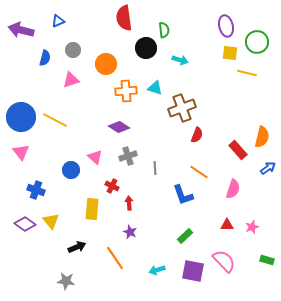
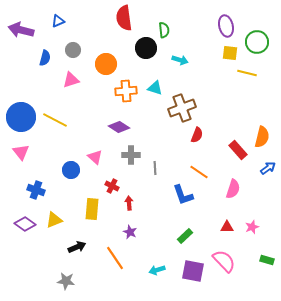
gray cross at (128, 156): moved 3 px right, 1 px up; rotated 18 degrees clockwise
yellow triangle at (51, 221): moved 3 px right, 1 px up; rotated 48 degrees clockwise
red triangle at (227, 225): moved 2 px down
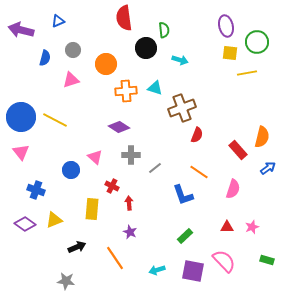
yellow line at (247, 73): rotated 24 degrees counterclockwise
gray line at (155, 168): rotated 56 degrees clockwise
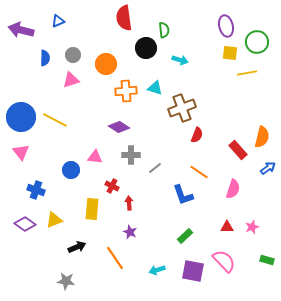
gray circle at (73, 50): moved 5 px down
blue semicircle at (45, 58): rotated 14 degrees counterclockwise
pink triangle at (95, 157): rotated 35 degrees counterclockwise
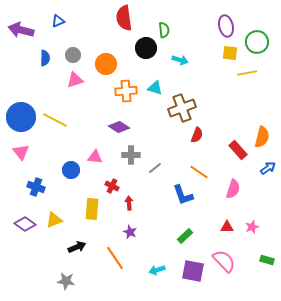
pink triangle at (71, 80): moved 4 px right
blue cross at (36, 190): moved 3 px up
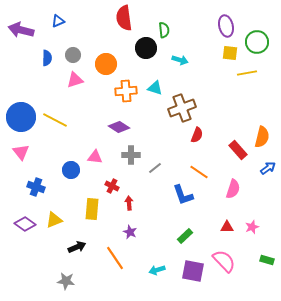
blue semicircle at (45, 58): moved 2 px right
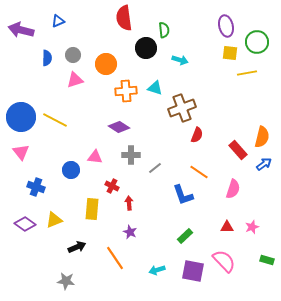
blue arrow at (268, 168): moved 4 px left, 4 px up
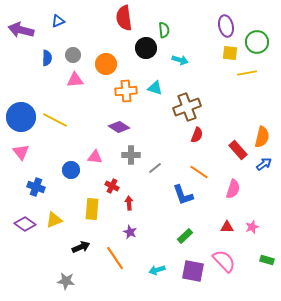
pink triangle at (75, 80): rotated 12 degrees clockwise
brown cross at (182, 108): moved 5 px right, 1 px up
black arrow at (77, 247): moved 4 px right
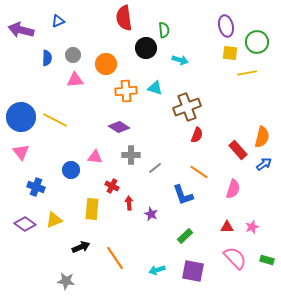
purple star at (130, 232): moved 21 px right, 18 px up
pink semicircle at (224, 261): moved 11 px right, 3 px up
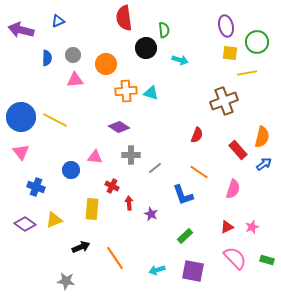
cyan triangle at (155, 88): moved 4 px left, 5 px down
brown cross at (187, 107): moved 37 px right, 6 px up
red triangle at (227, 227): rotated 24 degrees counterclockwise
